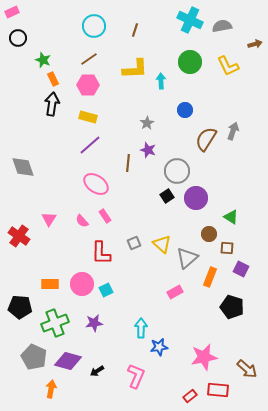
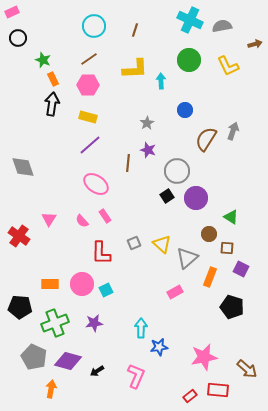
green circle at (190, 62): moved 1 px left, 2 px up
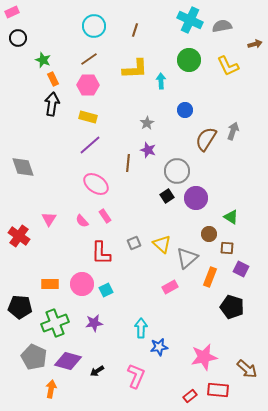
pink rectangle at (175, 292): moved 5 px left, 5 px up
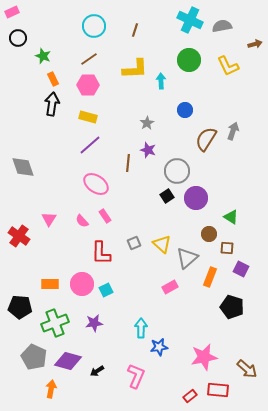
green star at (43, 60): moved 4 px up
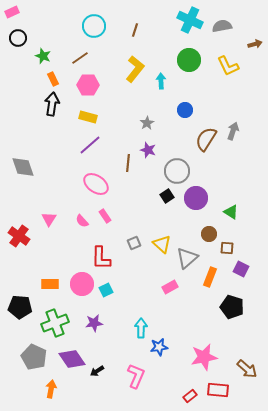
brown line at (89, 59): moved 9 px left, 1 px up
yellow L-shape at (135, 69): rotated 48 degrees counterclockwise
green triangle at (231, 217): moved 5 px up
red L-shape at (101, 253): moved 5 px down
purple diamond at (68, 361): moved 4 px right, 2 px up; rotated 40 degrees clockwise
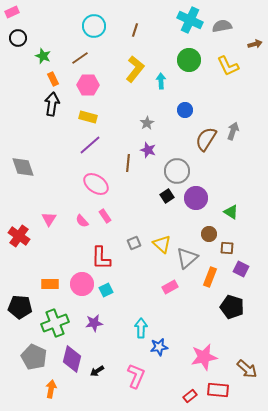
purple diamond at (72, 359): rotated 48 degrees clockwise
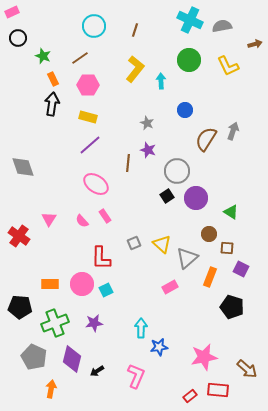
gray star at (147, 123): rotated 16 degrees counterclockwise
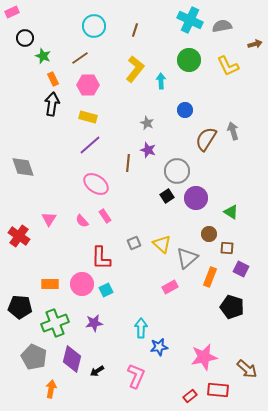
black circle at (18, 38): moved 7 px right
gray arrow at (233, 131): rotated 36 degrees counterclockwise
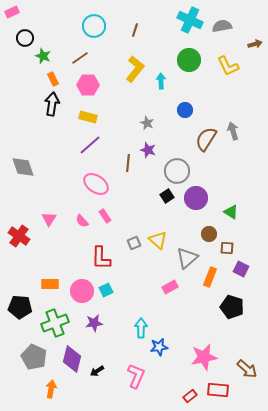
yellow triangle at (162, 244): moved 4 px left, 4 px up
pink circle at (82, 284): moved 7 px down
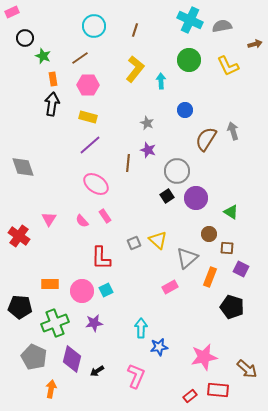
orange rectangle at (53, 79): rotated 16 degrees clockwise
